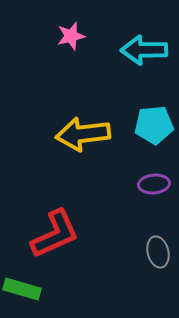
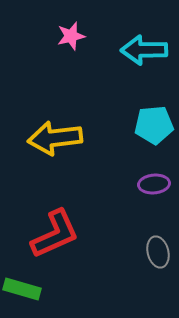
yellow arrow: moved 28 px left, 4 px down
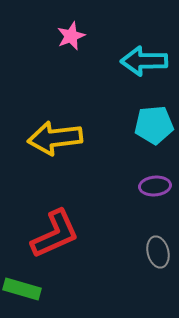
pink star: rotated 8 degrees counterclockwise
cyan arrow: moved 11 px down
purple ellipse: moved 1 px right, 2 px down
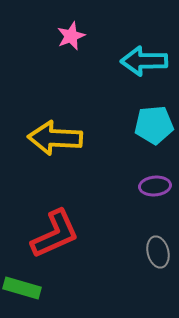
yellow arrow: rotated 10 degrees clockwise
green rectangle: moved 1 px up
